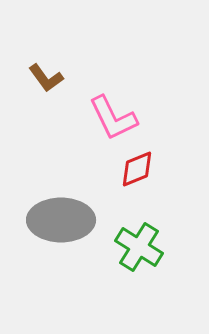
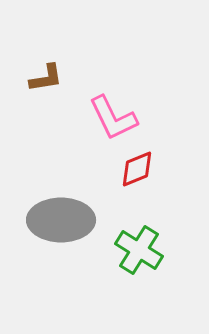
brown L-shape: rotated 63 degrees counterclockwise
green cross: moved 3 px down
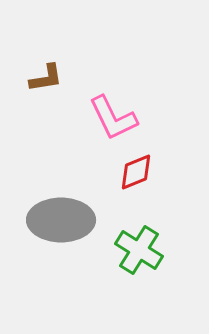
red diamond: moved 1 px left, 3 px down
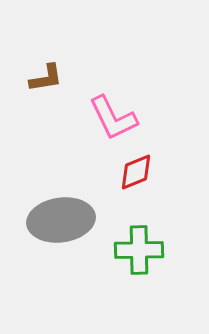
gray ellipse: rotated 8 degrees counterclockwise
green cross: rotated 33 degrees counterclockwise
